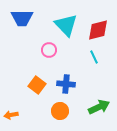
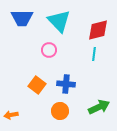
cyan triangle: moved 7 px left, 4 px up
cyan line: moved 3 px up; rotated 32 degrees clockwise
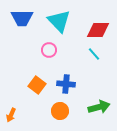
red diamond: rotated 15 degrees clockwise
cyan line: rotated 48 degrees counterclockwise
green arrow: rotated 10 degrees clockwise
orange arrow: rotated 56 degrees counterclockwise
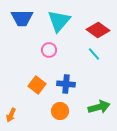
cyan triangle: rotated 25 degrees clockwise
red diamond: rotated 35 degrees clockwise
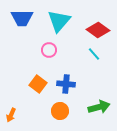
orange square: moved 1 px right, 1 px up
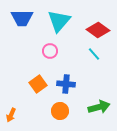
pink circle: moved 1 px right, 1 px down
orange square: rotated 18 degrees clockwise
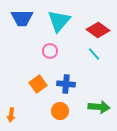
green arrow: rotated 20 degrees clockwise
orange arrow: rotated 16 degrees counterclockwise
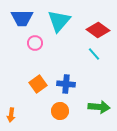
pink circle: moved 15 px left, 8 px up
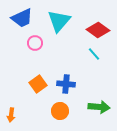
blue trapezoid: rotated 25 degrees counterclockwise
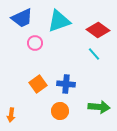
cyan triangle: rotated 30 degrees clockwise
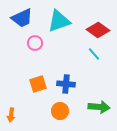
orange square: rotated 18 degrees clockwise
